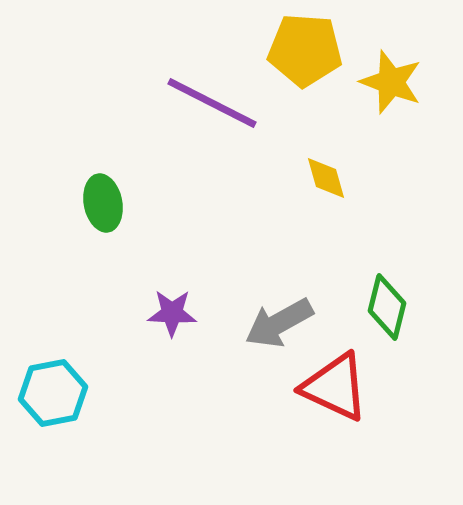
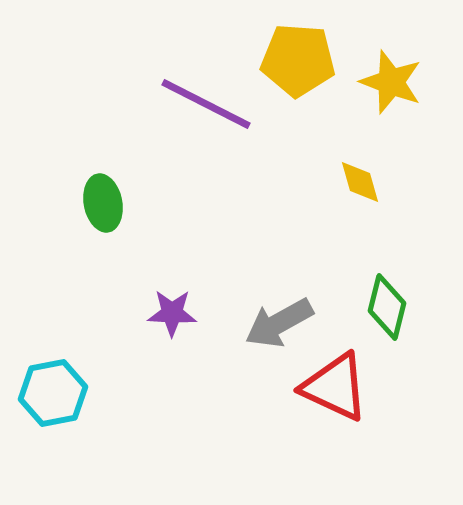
yellow pentagon: moved 7 px left, 10 px down
purple line: moved 6 px left, 1 px down
yellow diamond: moved 34 px right, 4 px down
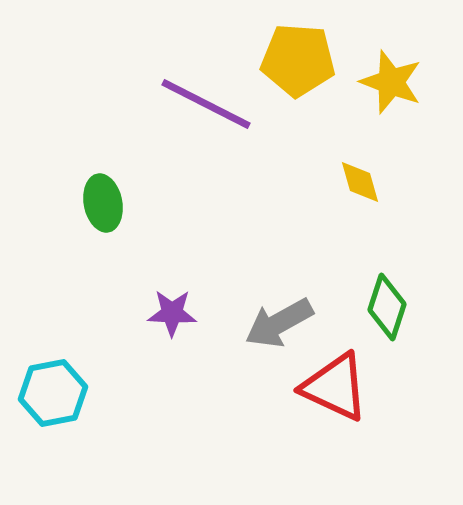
green diamond: rotated 4 degrees clockwise
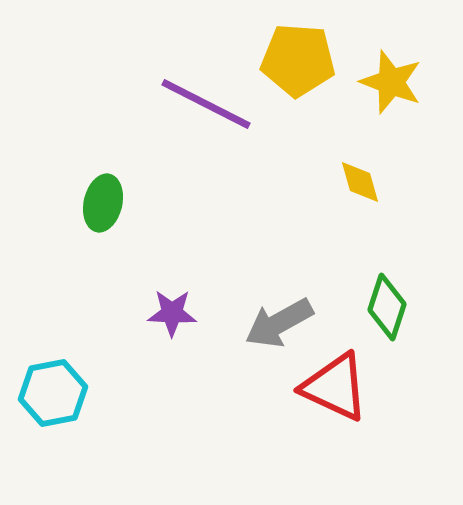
green ellipse: rotated 24 degrees clockwise
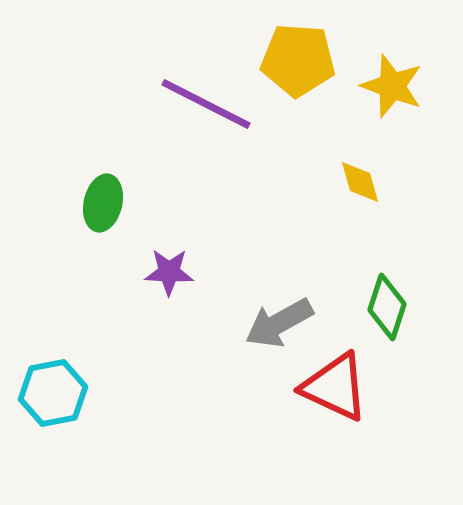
yellow star: moved 1 px right, 4 px down
purple star: moved 3 px left, 41 px up
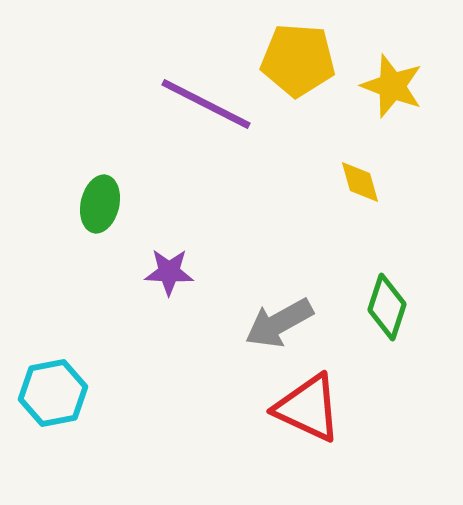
green ellipse: moved 3 px left, 1 px down
red triangle: moved 27 px left, 21 px down
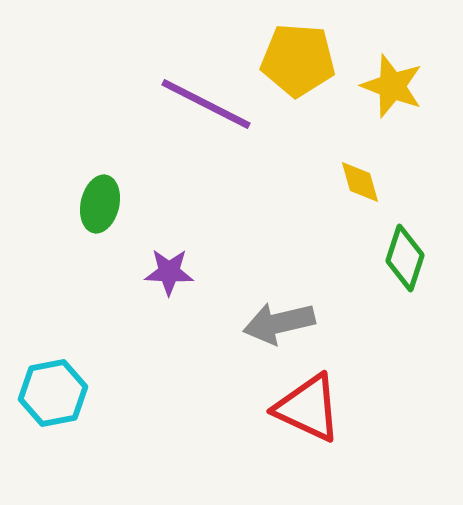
green diamond: moved 18 px right, 49 px up
gray arrow: rotated 16 degrees clockwise
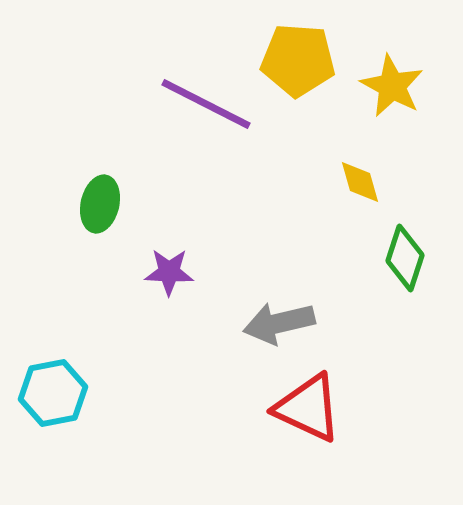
yellow star: rotated 8 degrees clockwise
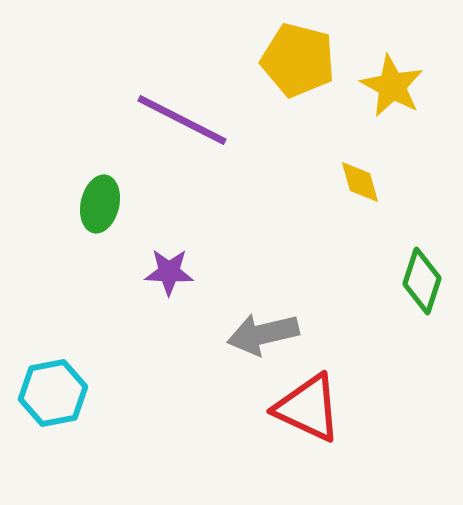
yellow pentagon: rotated 10 degrees clockwise
purple line: moved 24 px left, 16 px down
green diamond: moved 17 px right, 23 px down
gray arrow: moved 16 px left, 11 px down
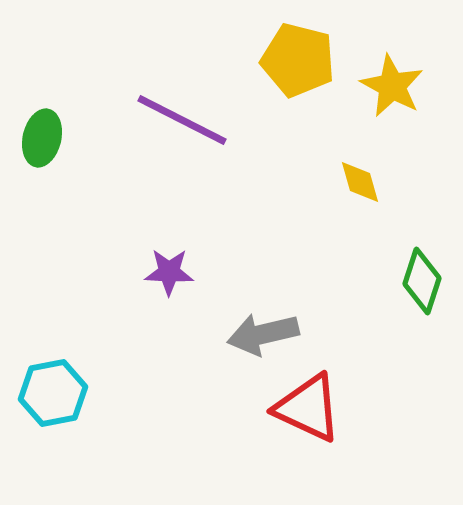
green ellipse: moved 58 px left, 66 px up
